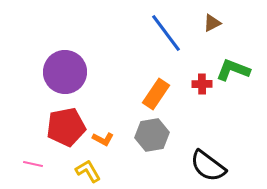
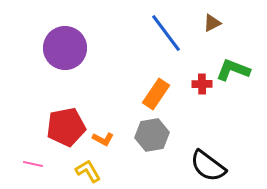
purple circle: moved 24 px up
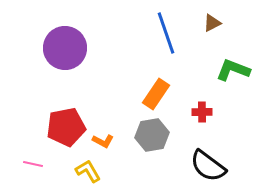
blue line: rotated 18 degrees clockwise
red cross: moved 28 px down
orange L-shape: moved 2 px down
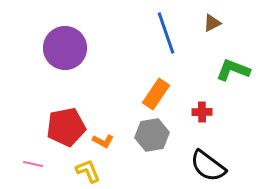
yellow L-shape: rotated 8 degrees clockwise
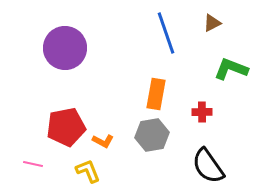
green L-shape: moved 2 px left, 1 px up
orange rectangle: rotated 24 degrees counterclockwise
black semicircle: rotated 18 degrees clockwise
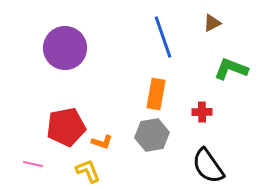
blue line: moved 3 px left, 4 px down
orange L-shape: moved 1 px left, 1 px down; rotated 10 degrees counterclockwise
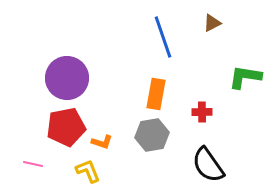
purple circle: moved 2 px right, 30 px down
green L-shape: moved 14 px right, 8 px down; rotated 12 degrees counterclockwise
black semicircle: moved 1 px up
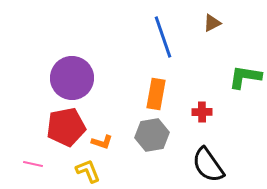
purple circle: moved 5 px right
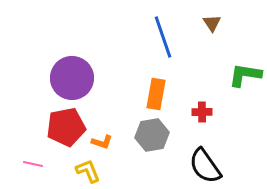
brown triangle: rotated 36 degrees counterclockwise
green L-shape: moved 2 px up
black semicircle: moved 3 px left, 1 px down
